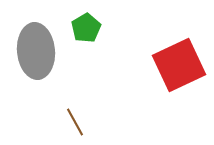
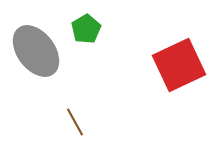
green pentagon: moved 1 px down
gray ellipse: rotated 32 degrees counterclockwise
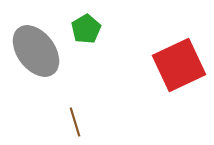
brown line: rotated 12 degrees clockwise
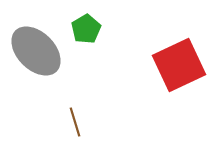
gray ellipse: rotated 8 degrees counterclockwise
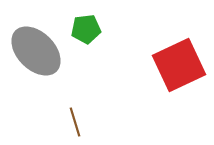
green pentagon: rotated 24 degrees clockwise
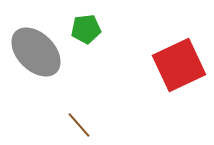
gray ellipse: moved 1 px down
brown line: moved 4 px right, 3 px down; rotated 24 degrees counterclockwise
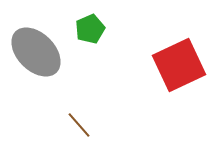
green pentagon: moved 4 px right; rotated 16 degrees counterclockwise
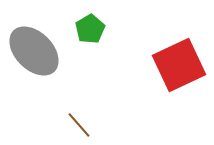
green pentagon: rotated 8 degrees counterclockwise
gray ellipse: moved 2 px left, 1 px up
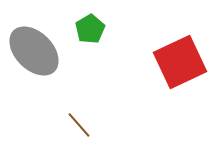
red square: moved 1 px right, 3 px up
